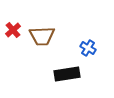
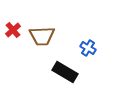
black rectangle: moved 2 px left, 2 px up; rotated 40 degrees clockwise
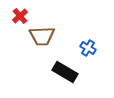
red cross: moved 7 px right, 14 px up
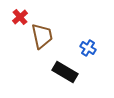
red cross: moved 1 px down
brown trapezoid: rotated 100 degrees counterclockwise
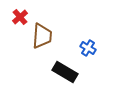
brown trapezoid: rotated 16 degrees clockwise
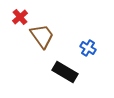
brown trapezoid: rotated 40 degrees counterclockwise
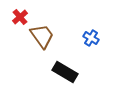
blue cross: moved 3 px right, 10 px up
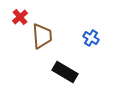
brown trapezoid: rotated 32 degrees clockwise
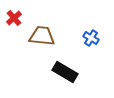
red cross: moved 6 px left, 1 px down
brown trapezoid: rotated 80 degrees counterclockwise
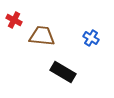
red cross: moved 2 px down; rotated 21 degrees counterclockwise
black rectangle: moved 2 px left
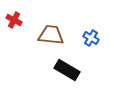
brown trapezoid: moved 9 px right, 1 px up
black rectangle: moved 4 px right, 2 px up
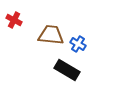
blue cross: moved 13 px left, 6 px down
